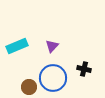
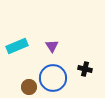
purple triangle: rotated 16 degrees counterclockwise
black cross: moved 1 px right
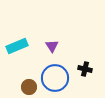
blue circle: moved 2 px right
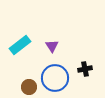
cyan rectangle: moved 3 px right, 1 px up; rotated 15 degrees counterclockwise
black cross: rotated 24 degrees counterclockwise
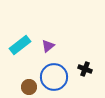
purple triangle: moved 4 px left; rotated 24 degrees clockwise
black cross: rotated 32 degrees clockwise
blue circle: moved 1 px left, 1 px up
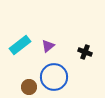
black cross: moved 17 px up
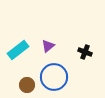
cyan rectangle: moved 2 px left, 5 px down
brown circle: moved 2 px left, 2 px up
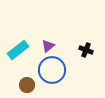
black cross: moved 1 px right, 2 px up
blue circle: moved 2 px left, 7 px up
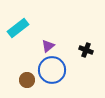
cyan rectangle: moved 22 px up
brown circle: moved 5 px up
